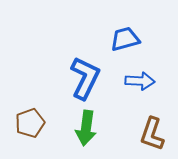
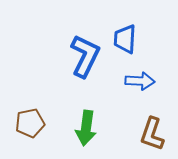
blue trapezoid: rotated 72 degrees counterclockwise
blue L-shape: moved 22 px up
brown pentagon: rotated 8 degrees clockwise
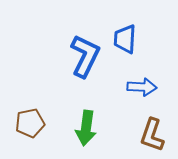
blue arrow: moved 2 px right, 6 px down
brown L-shape: moved 1 px down
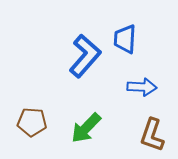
blue L-shape: rotated 15 degrees clockwise
brown pentagon: moved 2 px right, 1 px up; rotated 16 degrees clockwise
green arrow: rotated 36 degrees clockwise
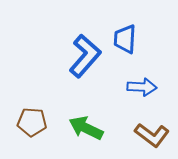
green arrow: rotated 72 degrees clockwise
brown L-shape: rotated 72 degrees counterclockwise
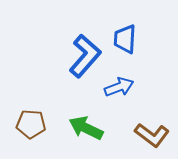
blue arrow: moved 23 px left; rotated 24 degrees counterclockwise
brown pentagon: moved 1 px left, 2 px down
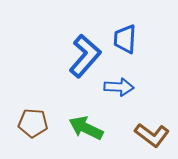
blue arrow: rotated 24 degrees clockwise
brown pentagon: moved 2 px right, 1 px up
